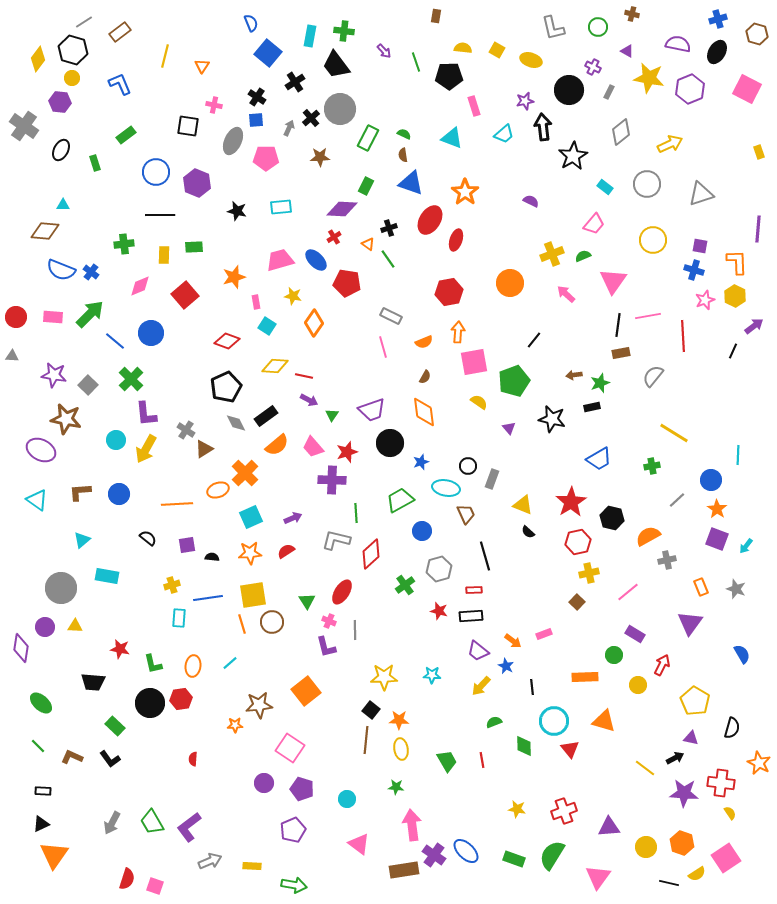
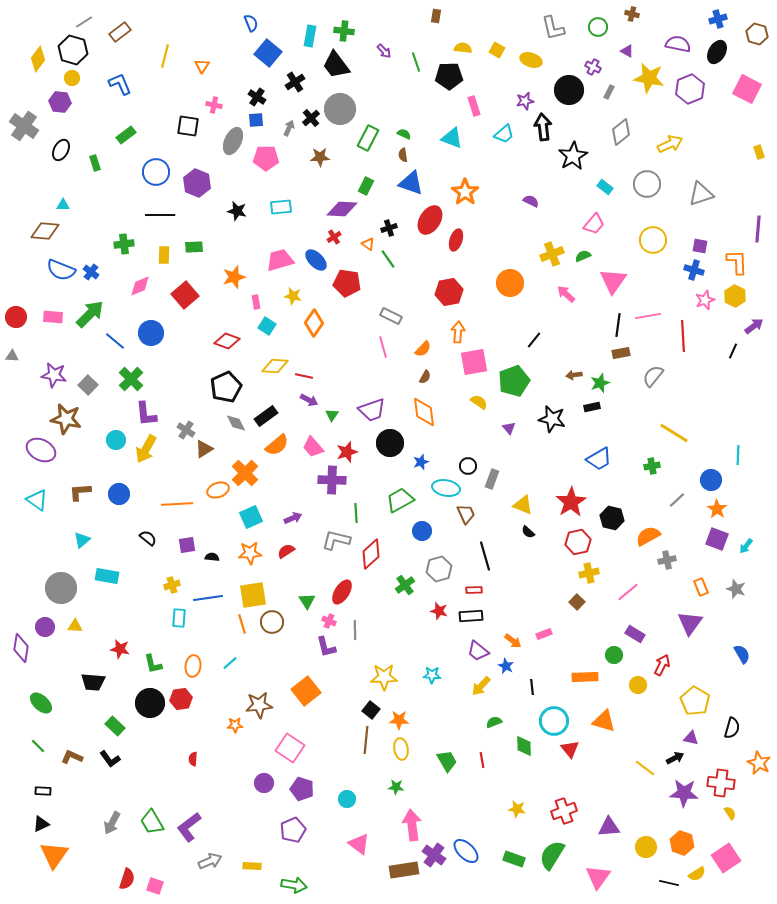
orange semicircle at (424, 342): moved 1 px left, 7 px down; rotated 24 degrees counterclockwise
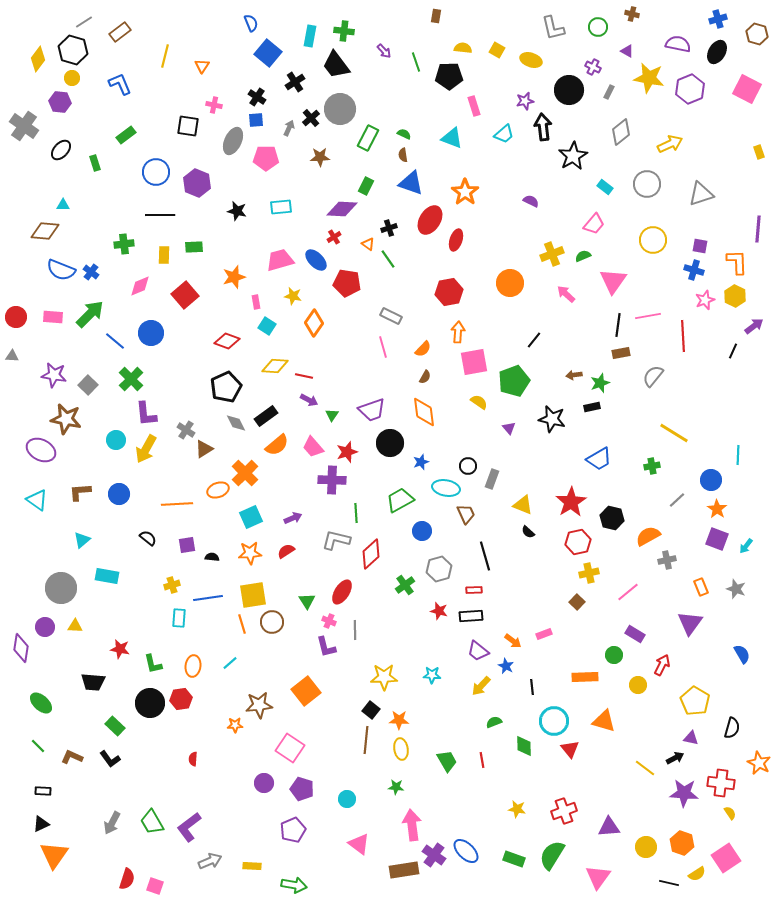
black ellipse at (61, 150): rotated 15 degrees clockwise
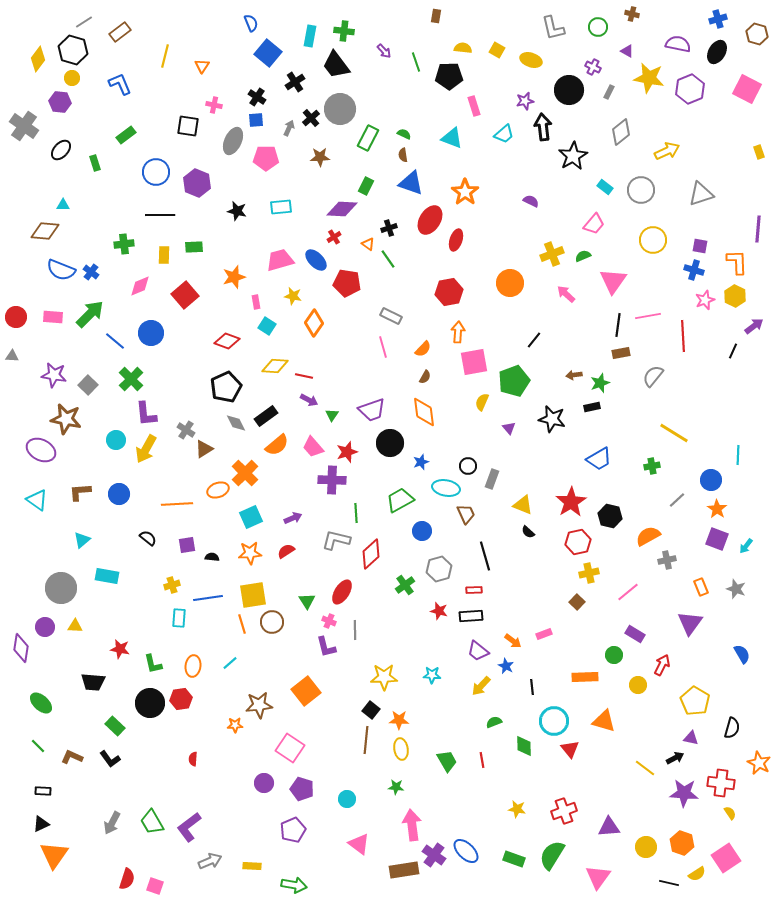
yellow arrow at (670, 144): moved 3 px left, 7 px down
gray circle at (647, 184): moved 6 px left, 6 px down
yellow semicircle at (479, 402): moved 3 px right; rotated 102 degrees counterclockwise
black hexagon at (612, 518): moved 2 px left, 2 px up
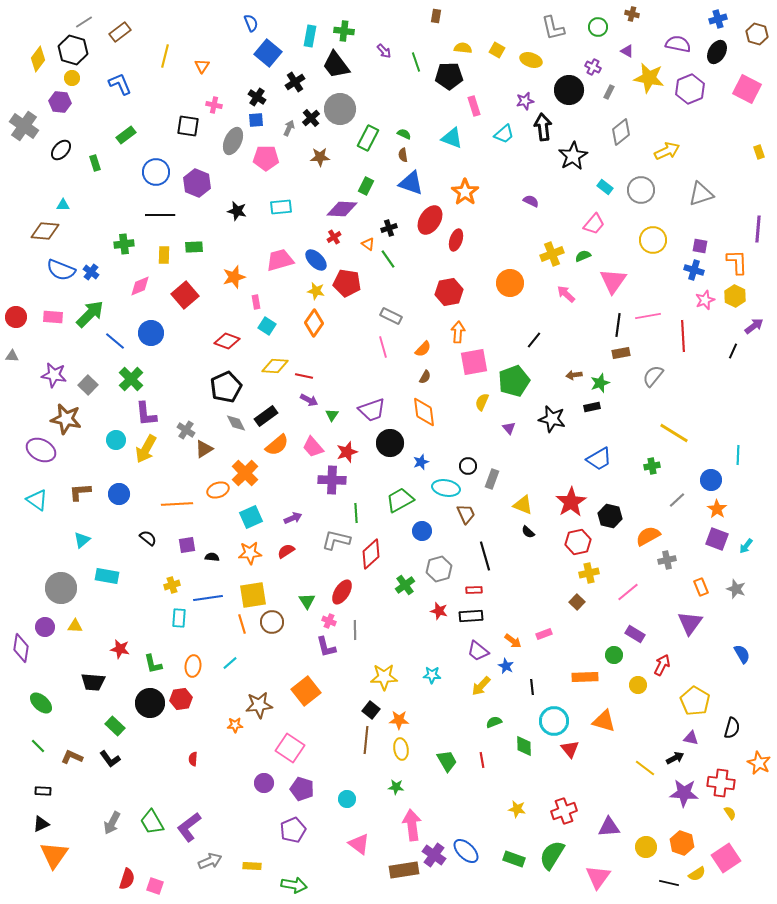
yellow star at (293, 296): moved 23 px right, 5 px up
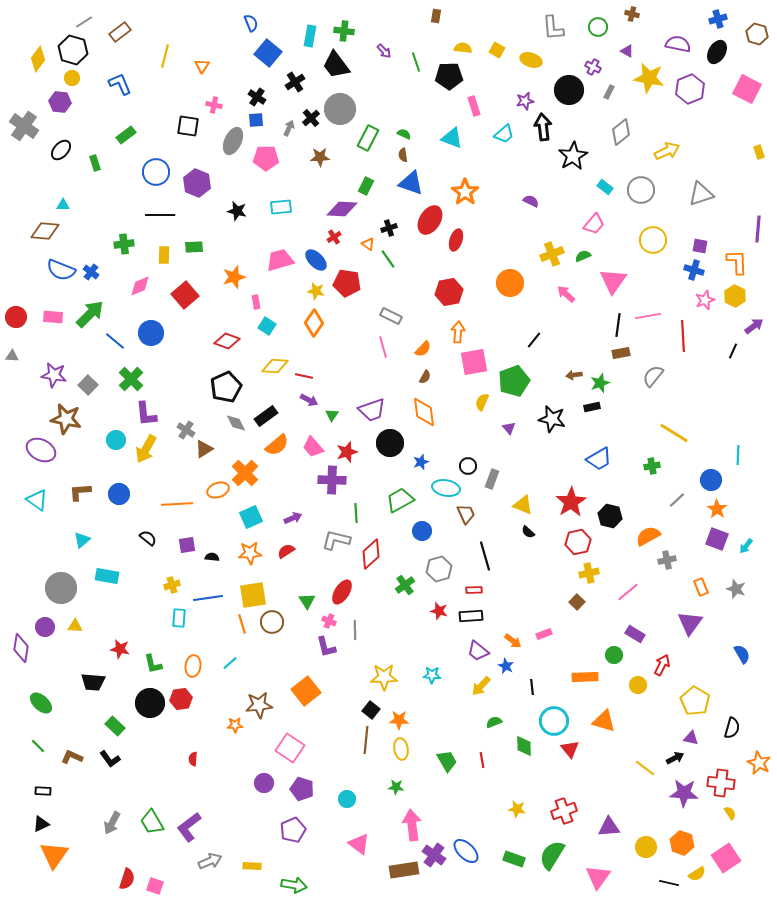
gray L-shape at (553, 28): rotated 8 degrees clockwise
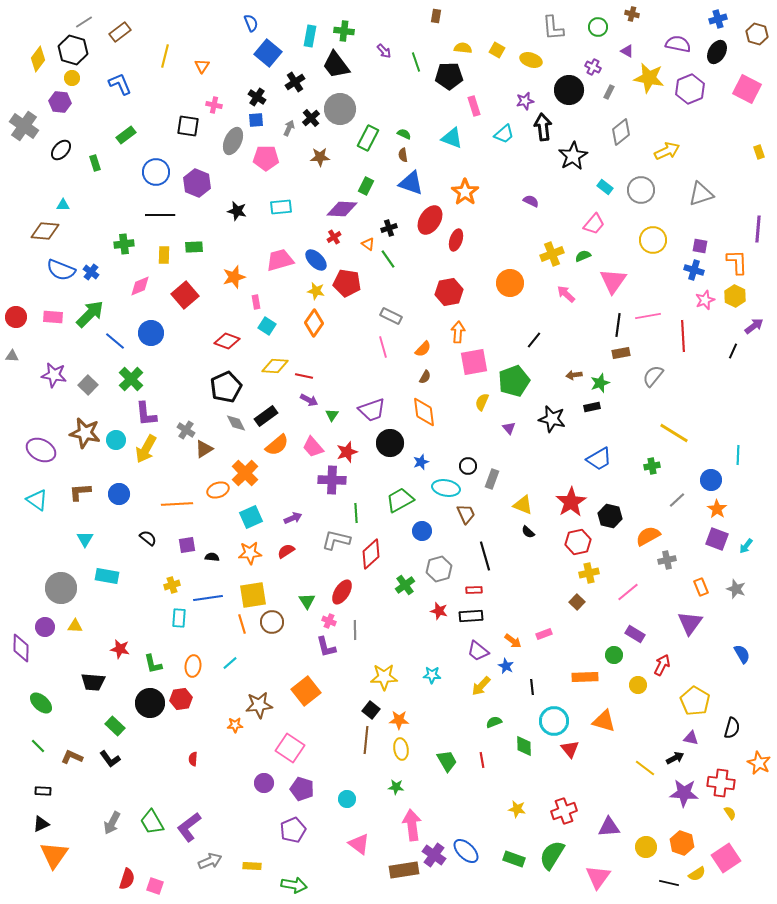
brown star at (66, 419): moved 19 px right, 14 px down
cyan triangle at (82, 540): moved 3 px right, 1 px up; rotated 18 degrees counterclockwise
purple diamond at (21, 648): rotated 8 degrees counterclockwise
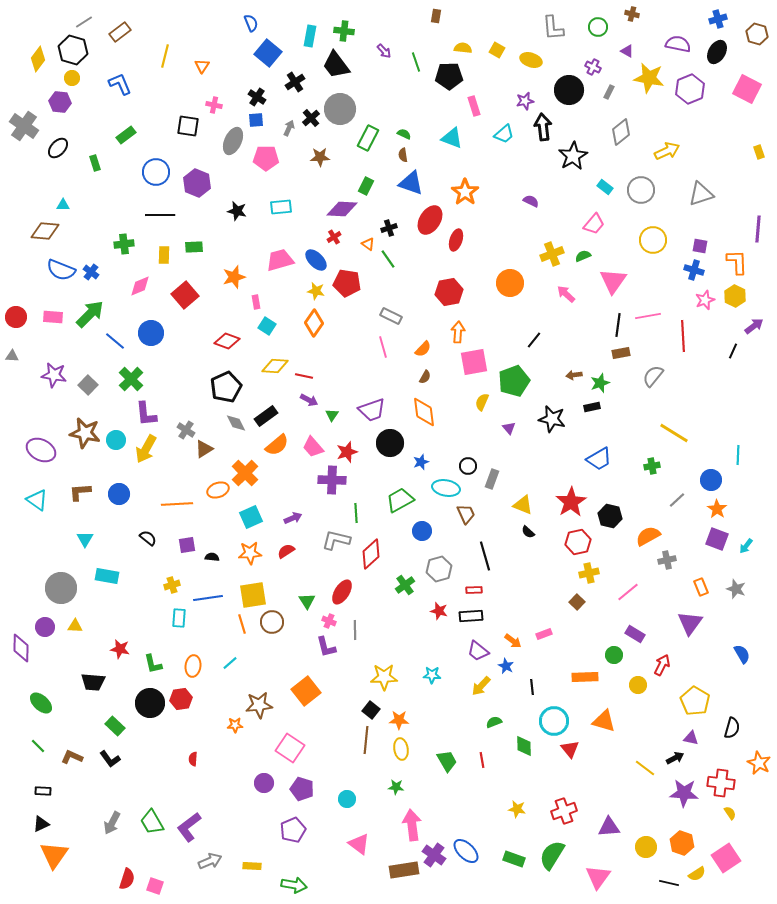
black ellipse at (61, 150): moved 3 px left, 2 px up
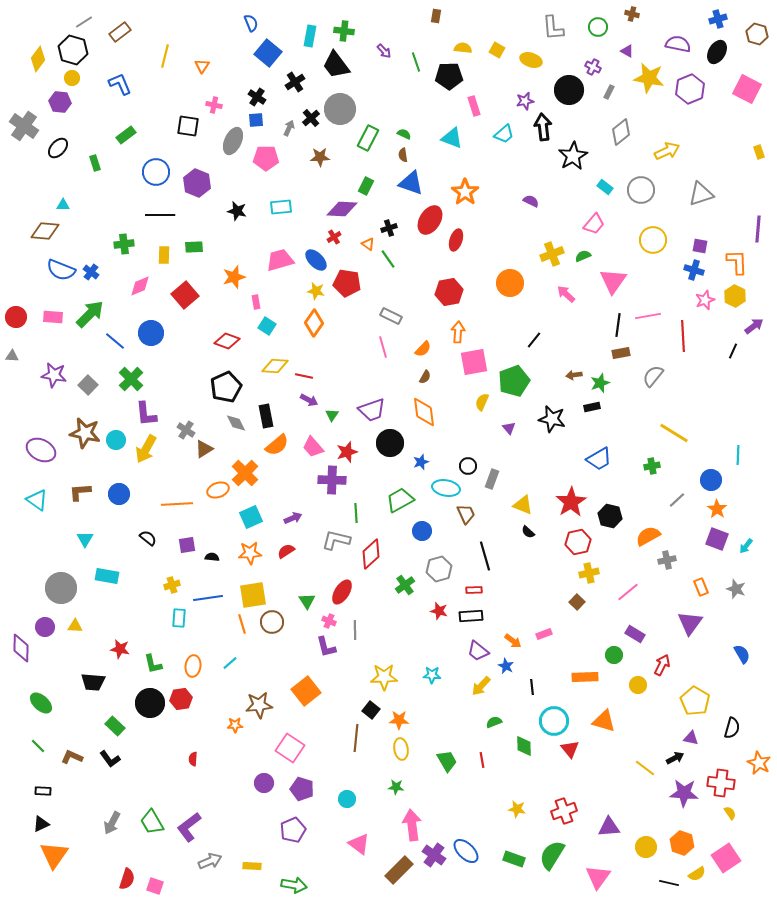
black rectangle at (266, 416): rotated 65 degrees counterclockwise
brown line at (366, 740): moved 10 px left, 2 px up
brown rectangle at (404, 870): moved 5 px left; rotated 36 degrees counterclockwise
